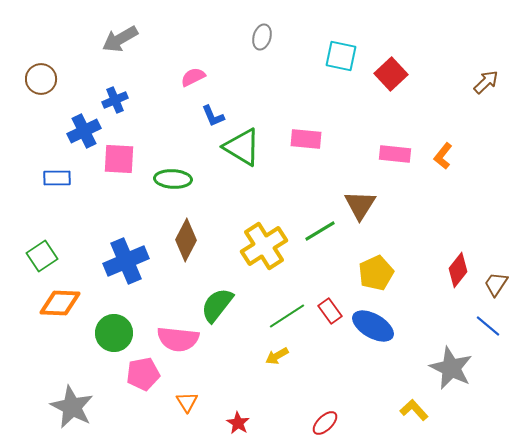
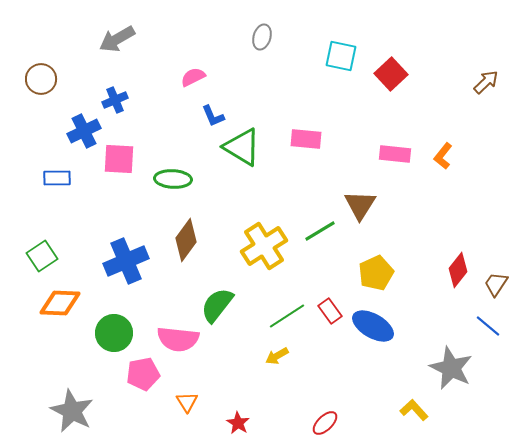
gray arrow at (120, 39): moved 3 px left
brown diamond at (186, 240): rotated 9 degrees clockwise
gray star at (72, 407): moved 4 px down
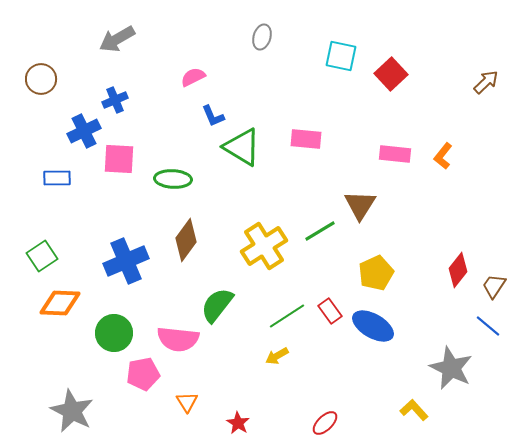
brown trapezoid at (496, 284): moved 2 px left, 2 px down
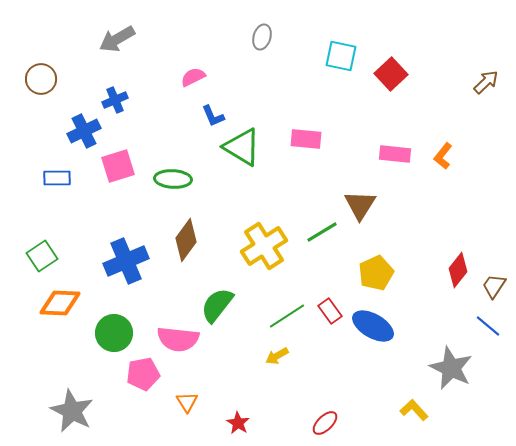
pink square at (119, 159): moved 1 px left, 7 px down; rotated 20 degrees counterclockwise
green line at (320, 231): moved 2 px right, 1 px down
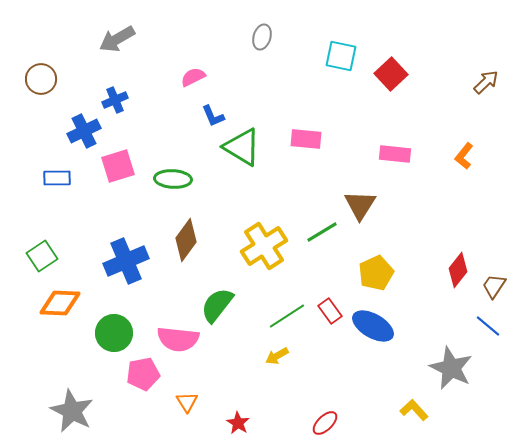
orange L-shape at (443, 156): moved 21 px right
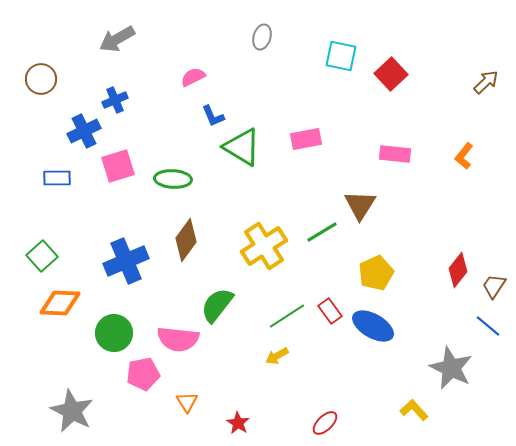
pink rectangle at (306, 139): rotated 16 degrees counterclockwise
green square at (42, 256): rotated 8 degrees counterclockwise
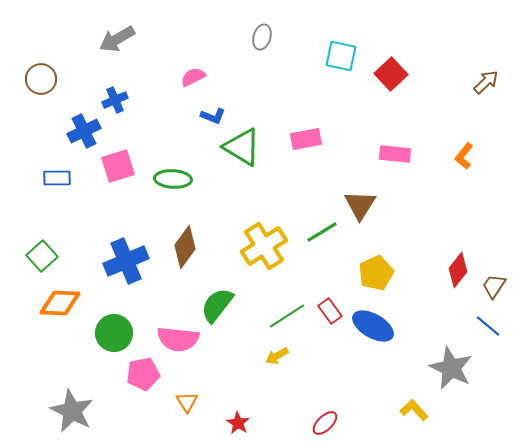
blue L-shape at (213, 116): rotated 45 degrees counterclockwise
brown diamond at (186, 240): moved 1 px left, 7 px down
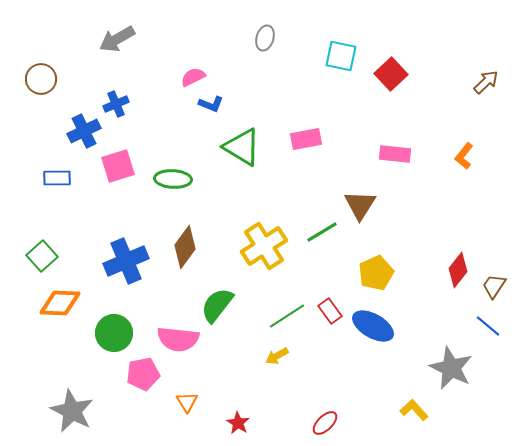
gray ellipse at (262, 37): moved 3 px right, 1 px down
blue cross at (115, 100): moved 1 px right, 4 px down
blue L-shape at (213, 116): moved 2 px left, 12 px up
